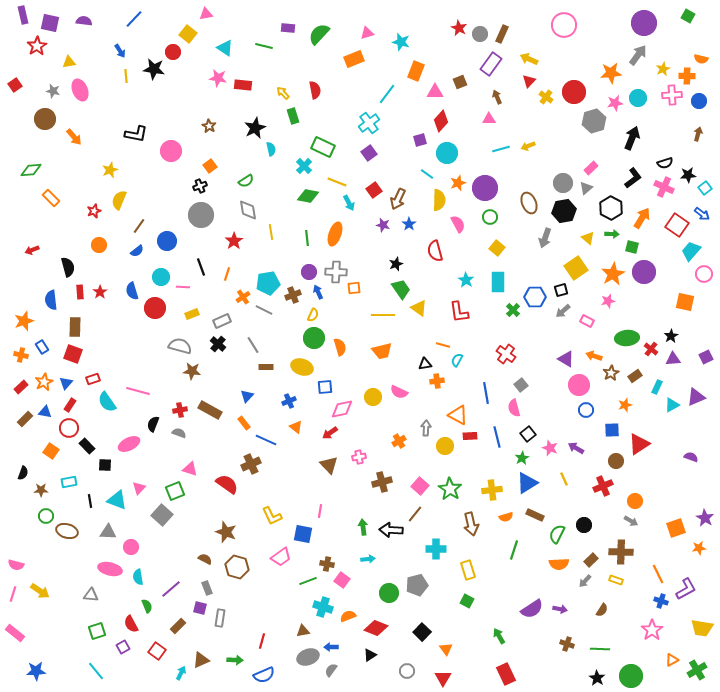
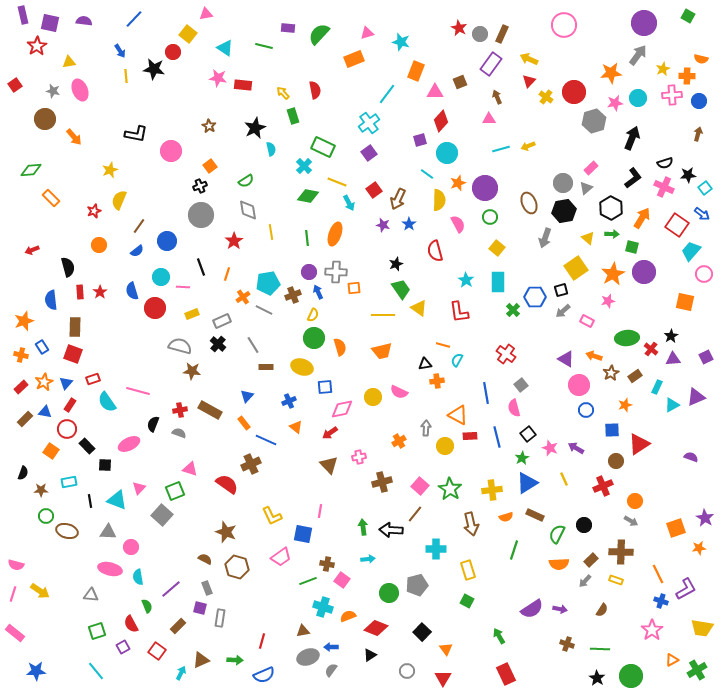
red circle at (69, 428): moved 2 px left, 1 px down
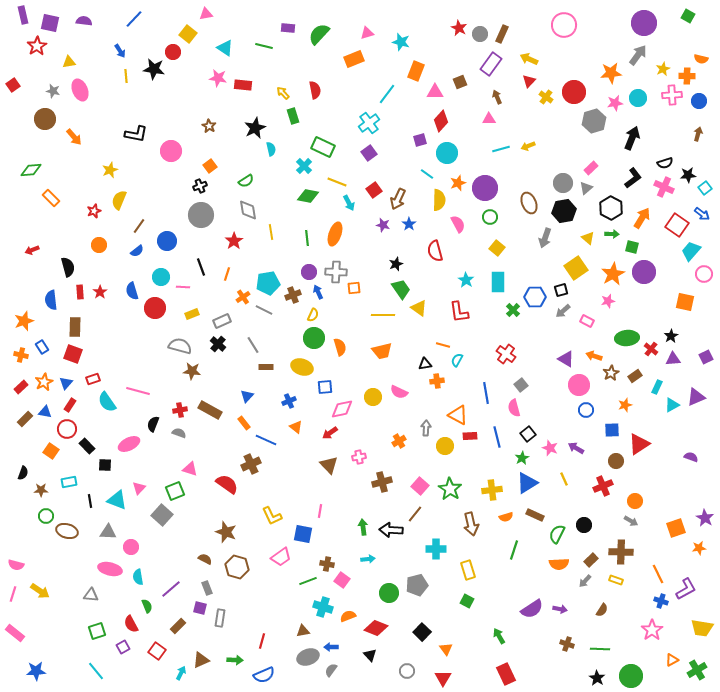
red square at (15, 85): moved 2 px left
black triangle at (370, 655): rotated 40 degrees counterclockwise
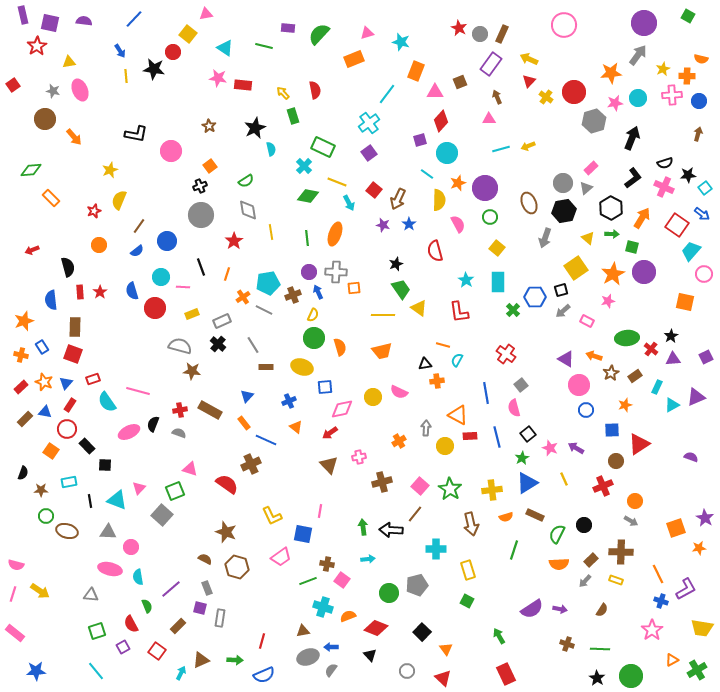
red square at (374, 190): rotated 14 degrees counterclockwise
orange star at (44, 382): rotated 24 degrees counterclockwise
pink ellipse at (129, 444): moved 12 px up
red triangle at (443, 678): rotated 18 degrees counterclockwise
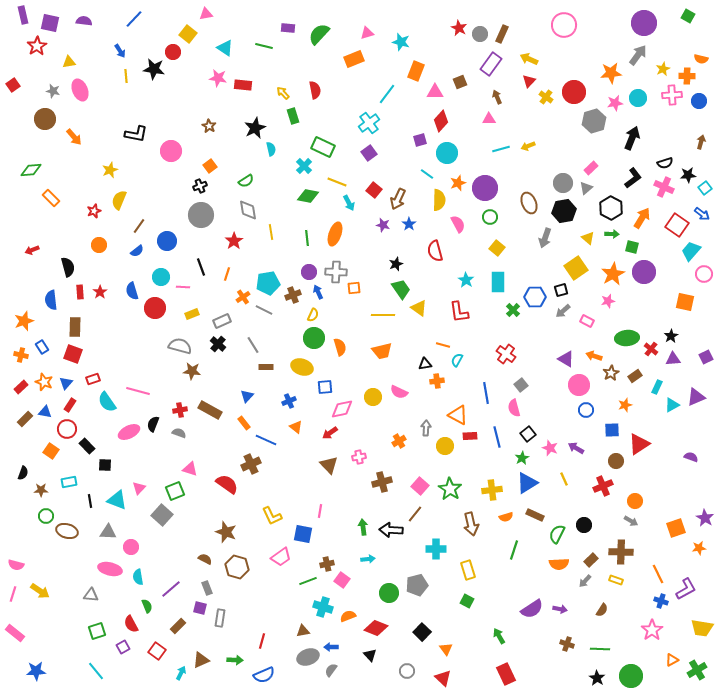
brown arrow at (698, 134): moved 3 px right, 8 px down
brown cross at (327, 564): rotated 24 degrees counterclockwise
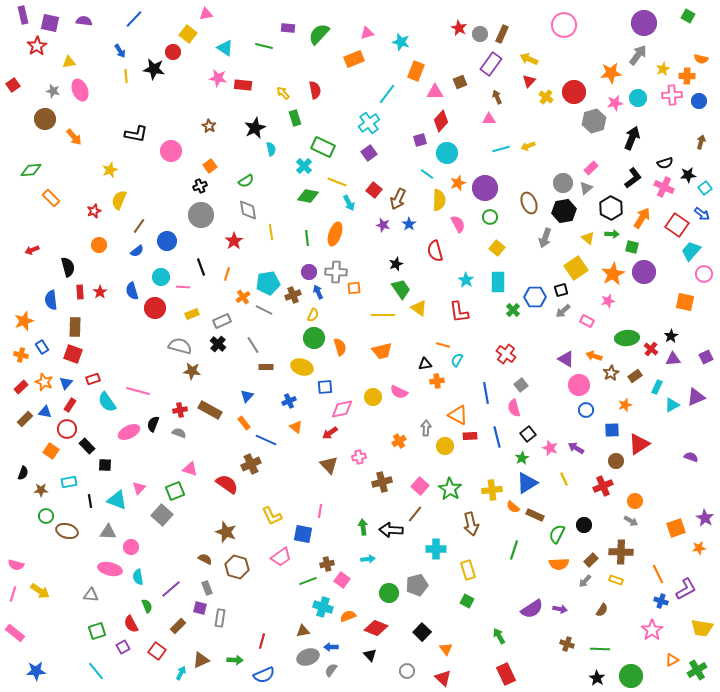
green rectangle at (293, 116): moved 2 px right, 2 px down
orange semicircle at (506, 517): moved 7 px right, 10 px up; rotated 56 degrees clockwise
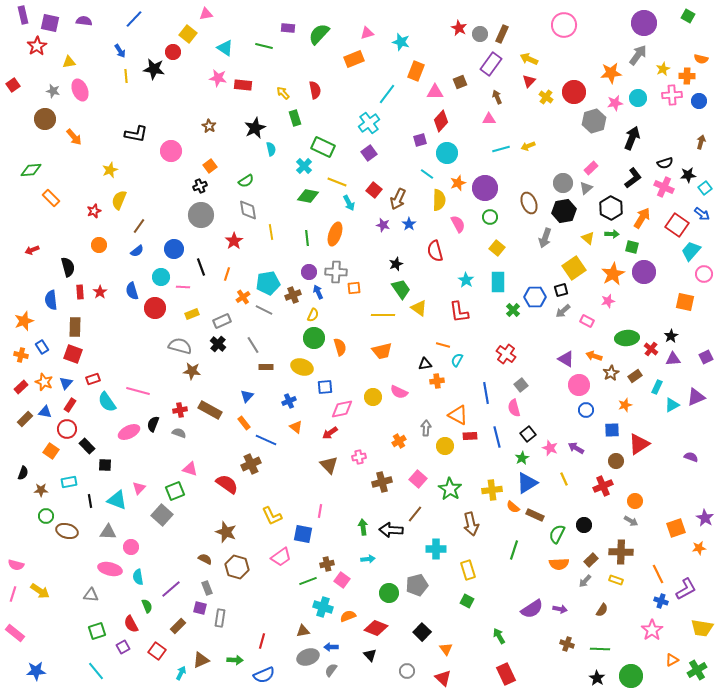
blue circle at (167, 241): moved 7 px right, 8 px down
yellow square at (576, 268): moved 2 px left
pink square at (420, 486): moved 2 px left, 7 px up
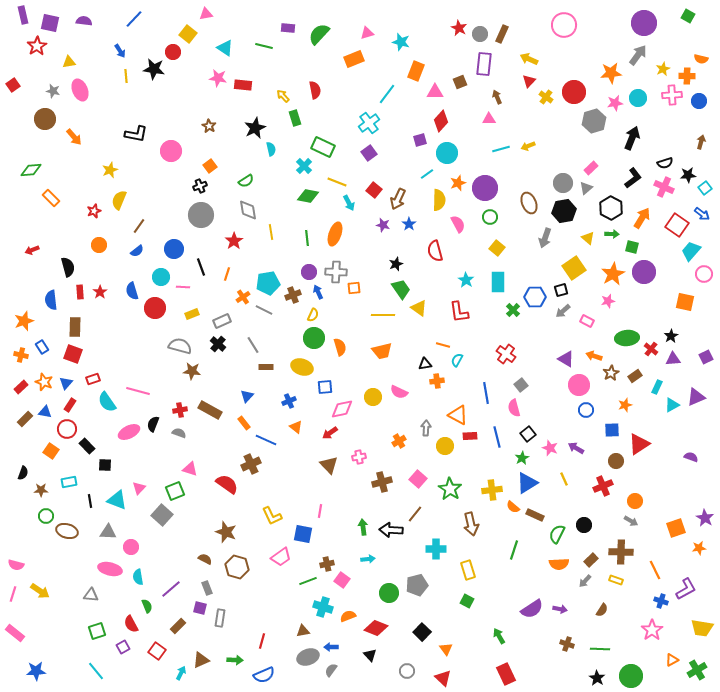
purple rectangle at (491, 64): moved 7 px left; rotated 30 degrees counterclockwise
yellow arrow at (283, 93): moved 3 px down
cyan line at (427, 174): rotated 72 degrees counterclockwise
orange line at (658, 574): moved 3 px left, 4 px up
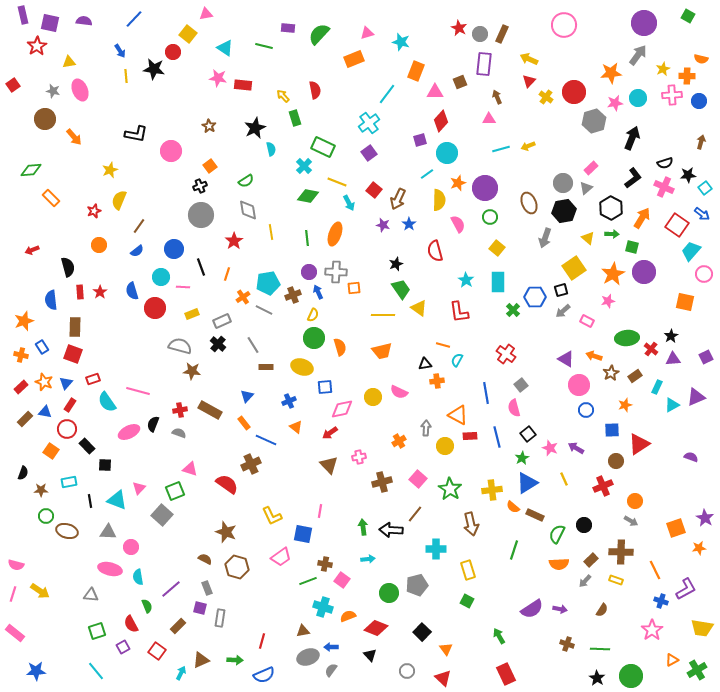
brown cross at (327, 564): moved 2 px left; rotated 24 degrees clockwise
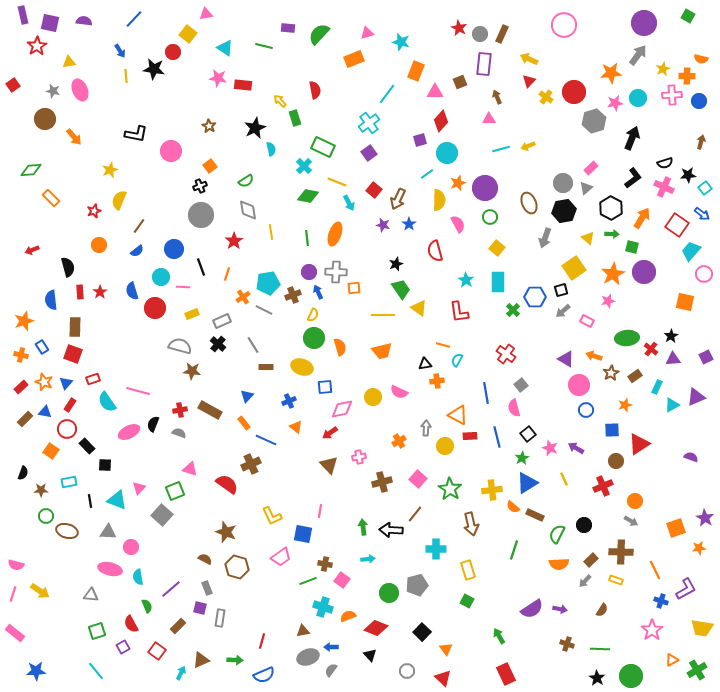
yellow arrow at (283, 96): moved 3 px left, 5 px down
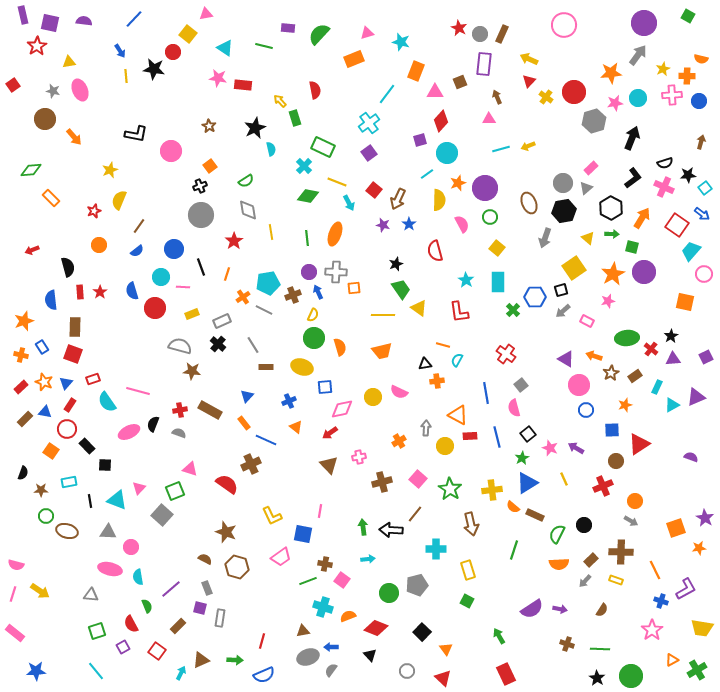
pink semicircle at (458, 224): moved 4 px right
